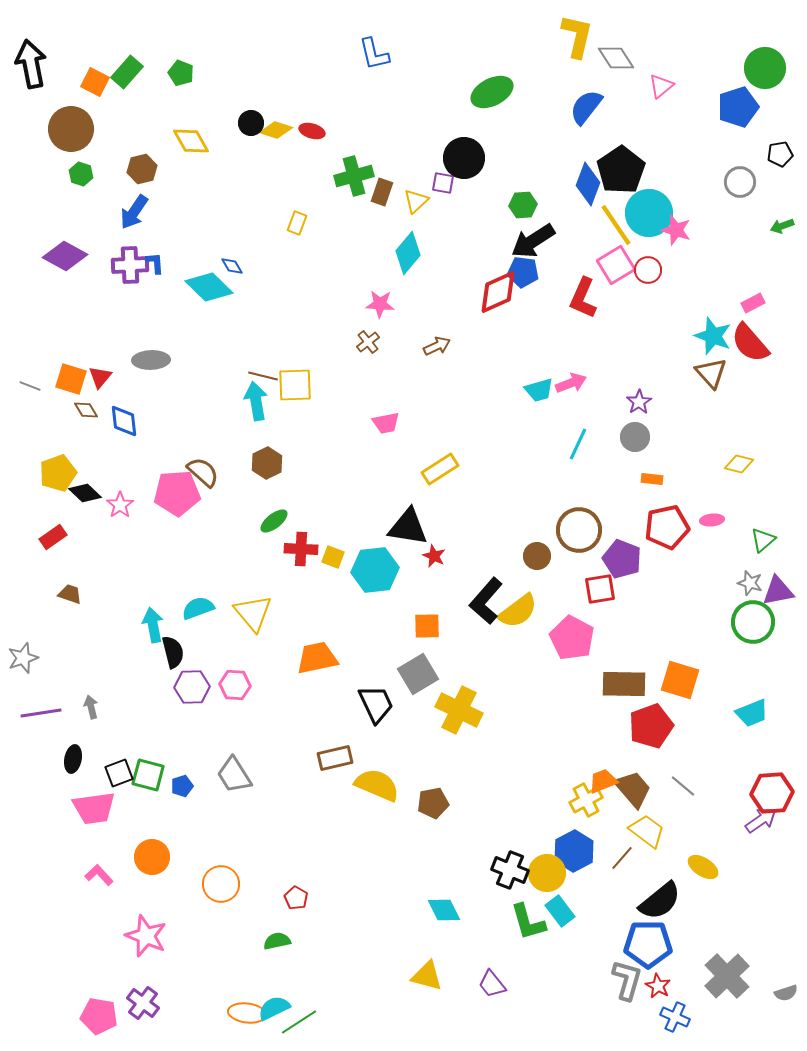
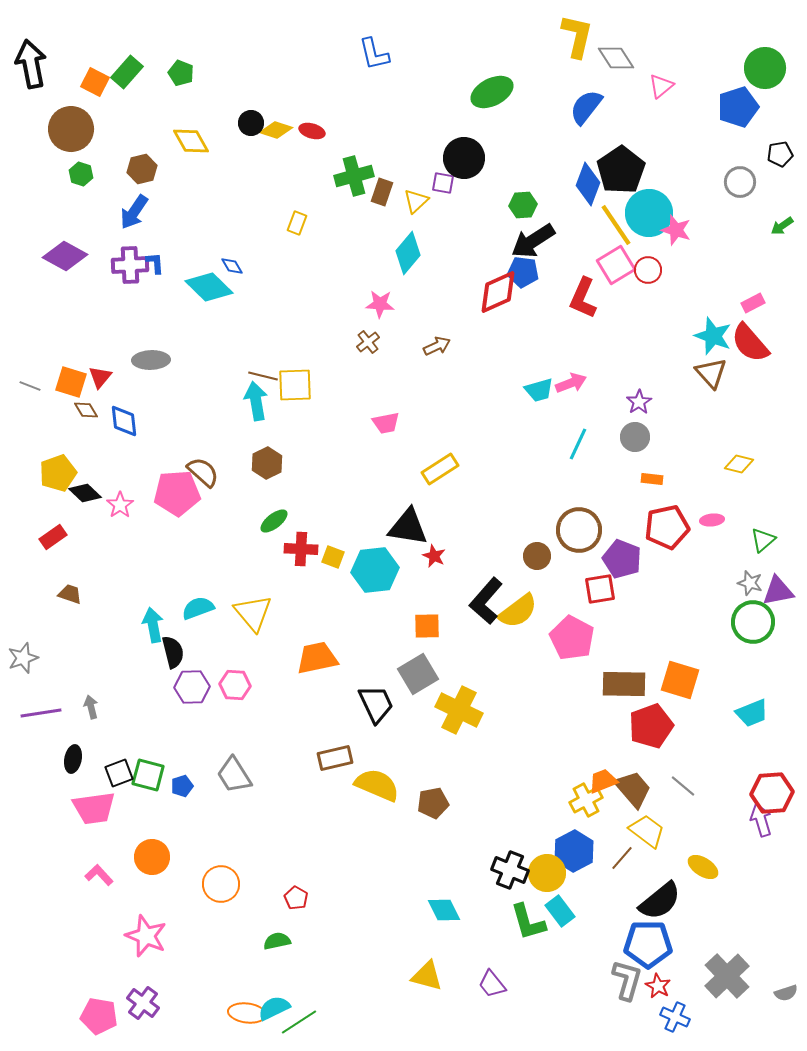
green arrow at (782, 226): rotated 15 degrees counterclockwise
orange square at (71, 379): moved 3 px down
purple arrow at (761, 820): rotated 72 degrees counterclockwise
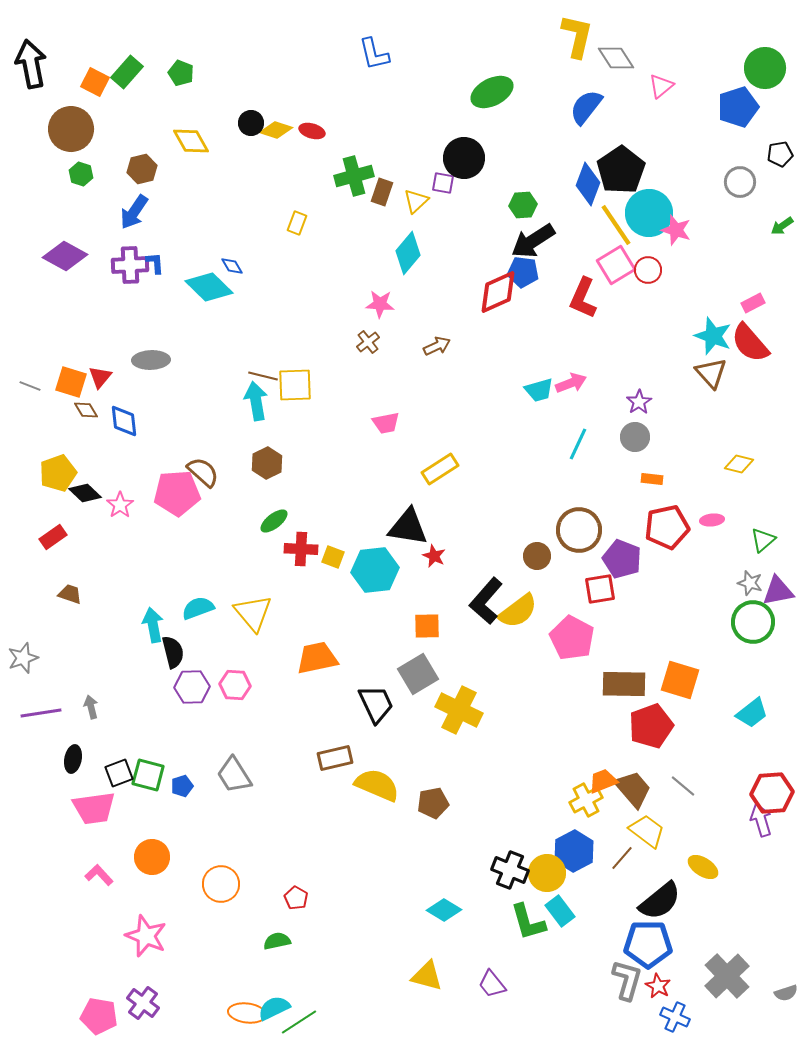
cyan trapezoid at (752, 713): rotated 16 degrees counterclockwise
cyan diamond at (444, 910): rotated 32 degrees counterclockwise
